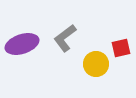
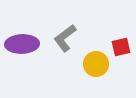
purple ellipse: rotated 16 degrees clockwise
red square: moved 1 px up
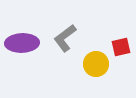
purple ellipse: moved 1 px up
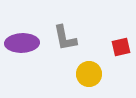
gray L-shape: rotated 64 degrees counterclockwise
yellow circle: moved 7 px left, 10 px down
